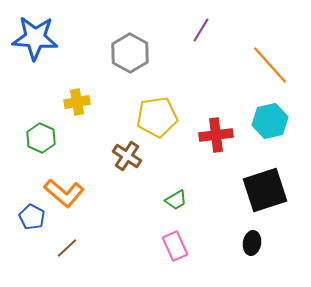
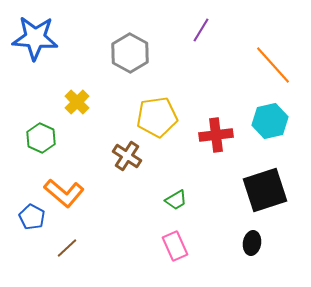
orange line: moved 3 px right
yellow cross: rotated 35 degrees counterclockwise
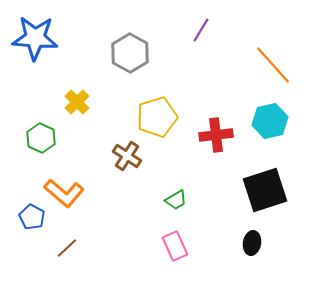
yellow pentagon: rotated 9 degrees counterclockwise
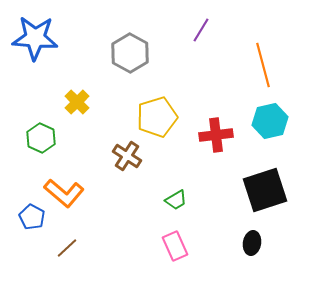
orange line: moved 10 px left; rotated 27 degrees clockwise
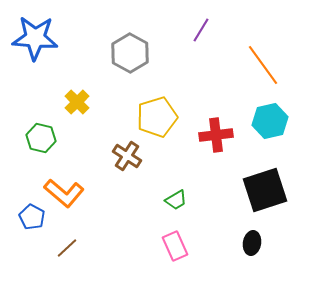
orange line: rotated 21 degrees counterclockwise
green hexagon: rotated 12 degrees counterclockwise
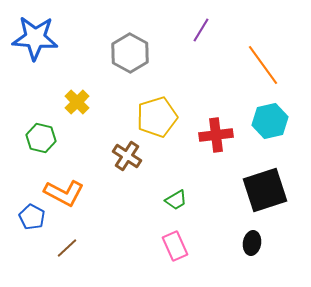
orange L-shape: rotated 12 degrees counterclockwise
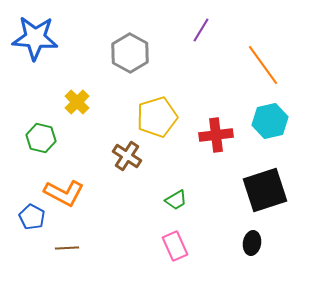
brown line: rotated 40 degrees clockwise
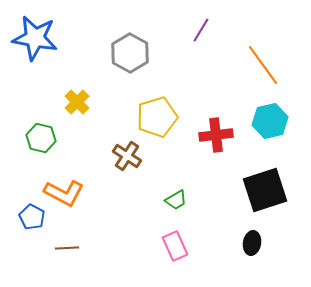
blue star: rotated 6 degrees clockwise
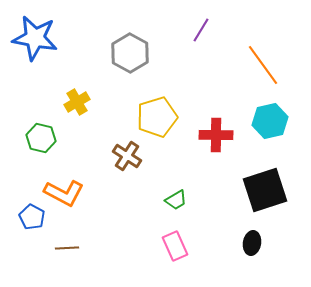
yellow cross: rotated 15 degrees clockwise
red cross: rotated 8 degrees clockwise
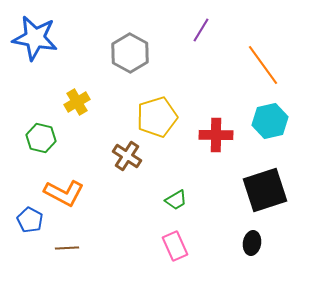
blue pentagon: moved 2 px left, 3 px down
